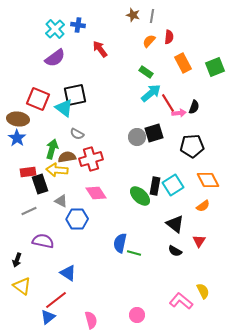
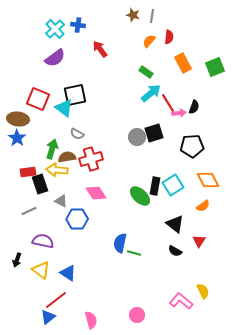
yellow triangle at (22, 286): moved 19 px right, 16 px up
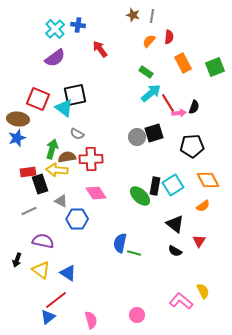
blue star at (17, 138): rotated 18 degrees clockwise
red cross at (91, 159): rotated 15 degrees clockwise
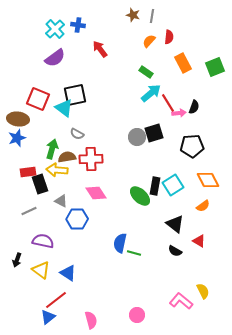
red triangle at (199, 241): rotated 32 degrees counterclockwise
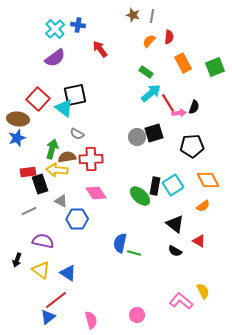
red square at (38, 99): rotated 20 degrees clockwise
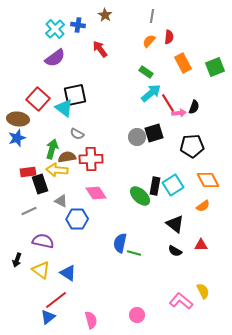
brown star at (133, 15): moved 28 px left; rotated 16 degrees clockwise
red triangle at (199, 241): moved 2 px right, 4 px down; rotated 32 degrees counterclockwise
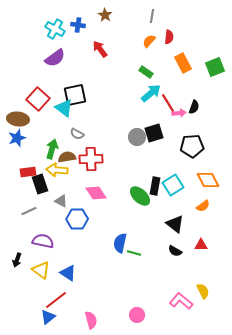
cyan cross at (55, 29): rotated 18 degrees counterclockwise
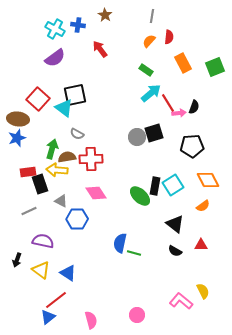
green rectangle at (146, 72): moved 2 px up
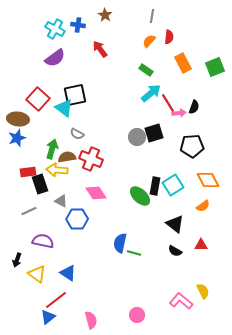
red cross at (91, 159): rotated 25 degrees clockwise
yellow triangle at (41, 270): moved 4 px left, 4 px down
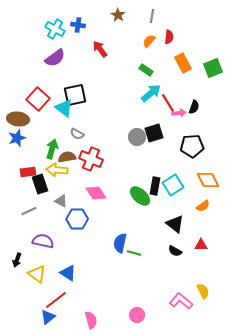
brown star at (105, 15): moved 13 px right
green square at (215, 67): moved 2 px left, 1 px down
